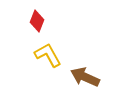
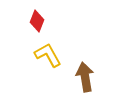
brown arrow: rotated 56 degrees clockwise
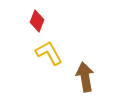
yellow L-shape: moved 1 px right, 2 px up
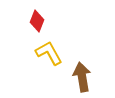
brown arrow: moved 3 px left
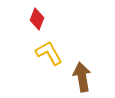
red diamond: moved 2 px up
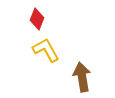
yellow L-shape: moved 3 px left, 3 px up
